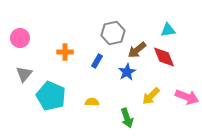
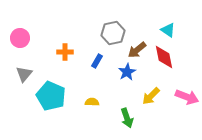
cyan triangle: rotated 42 degrees clockwise
red diamond: rotated 10 degrees clockwise
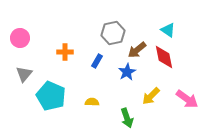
pink arrow: moved 2 px down; rotated 15 degrees clockwise
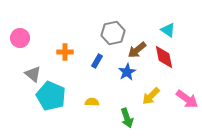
gray triangle: moved 9 px right; rotated 30 degrees counterclockwise
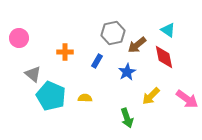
pink circle: moved 1 px left
brown arrow: moved 5 px up
yellow semicircle: moved 7 px left, 4 px up
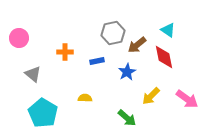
blue rectangle: rotated 48 degrees clockwise
cyan pentagon: moved 8 px left, 17 px down; rotated 8 degrees clockwise
green arrow: rotated 30 degrees counterclockwise
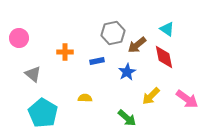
cyan triangle: moved 1 px left, 1 px up
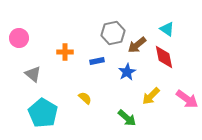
yellow semicircle: rotated 40 degrees clockwise
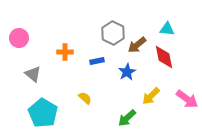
cyan triangle: rotated 28 degrees counterclockwise
gray hexagon: rotated 20 degrees counterclockwise
green arrow: rotated 96 degrees clockwise
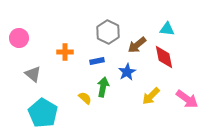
gray hexagon: moved 5 px left, 1 px up
green arrow: moved 24 px left, 31 px up; rotated 144 degrees clockwise
